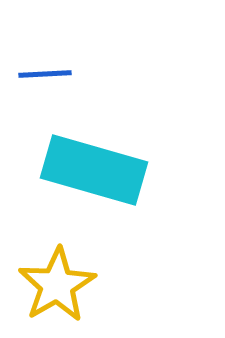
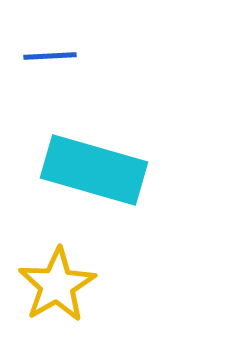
blue line: moved 5 px right, 18 px up
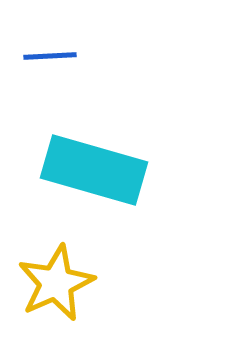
yellow star: moved 1 px left, 2 px up; rotated 6 degrees clockwise
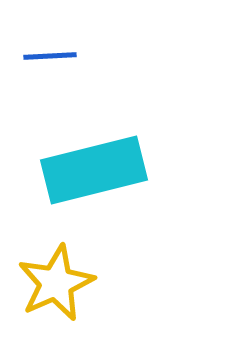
cyan rectangle: rotated 30 degrees counterclockwise
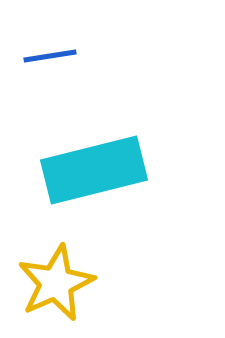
blue line: rotated 6 degrees counterclockwise
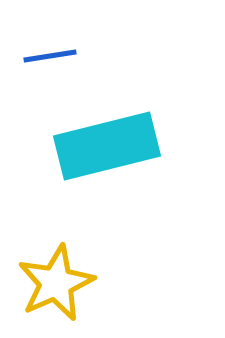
cyan rectangle: moved 13 px right, 24 px up
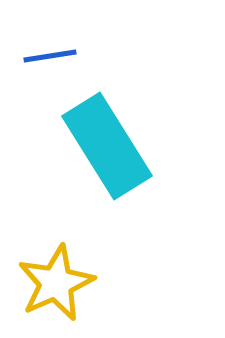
cyan rectangle: rotated 72 degrees clockwise
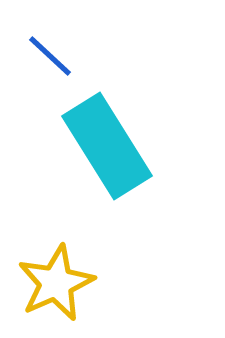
blue line: rotated 52 degrees clockwise
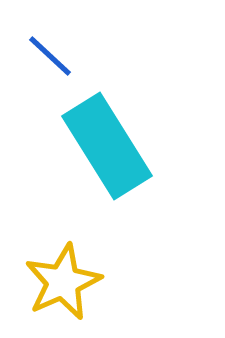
yellow star: moved 7 px right, 1 px up
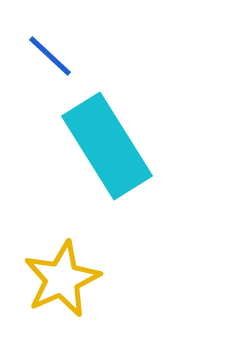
yellow star: moved 1 px left, 3 px up
